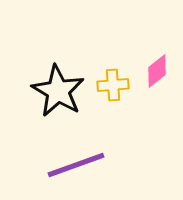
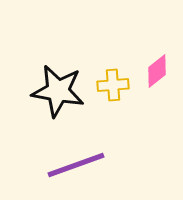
black star: rotated 20 degrees counterclockwise
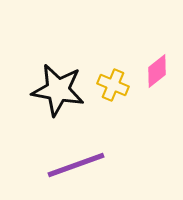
yellow cross: rotated 28 degrees clockwise
black star: moved 1 px up
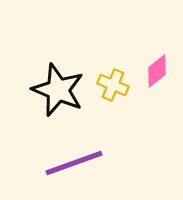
black star: rotated 12 degrees clockwise
purple line: moved 2 px left, 2 px up
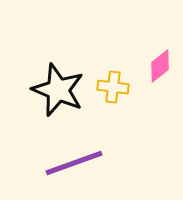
pink diamond: moved 3 px right, 5 px up
yellow cross: moved 2 px down; rotated 16 degrees counterclockwise
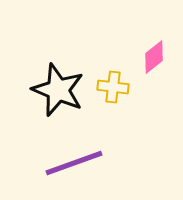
pink diamond: moved 6 px left, 9 px up
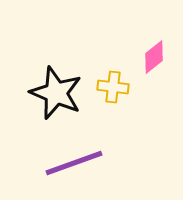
black star: moved 2 px left, 3 px down
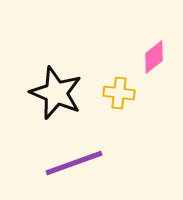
yellow cross: moved 6 px right, 6 px down
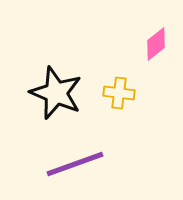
pink diamond: moved 2 px right, 13 px up
purple line: moved 1 px right, 1 px down
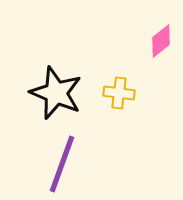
pink diamond: moved 5 px right, 3 px up
purple line: moved 13 px left; rotated 50 degrees counterclockwise
